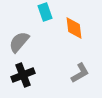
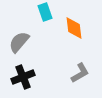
black cross: moved 2 px down
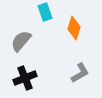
orange diamond: rotated 25 degrees clockwise
gray semicircle: moved 2 px right, 1 px up
black cross: moved 2 px right, 1 px down
